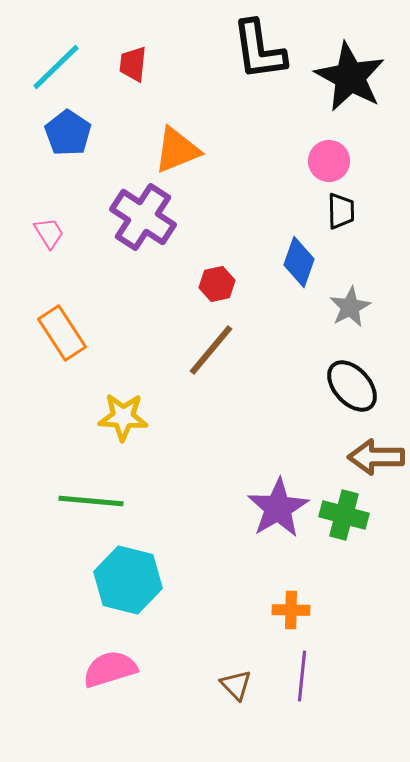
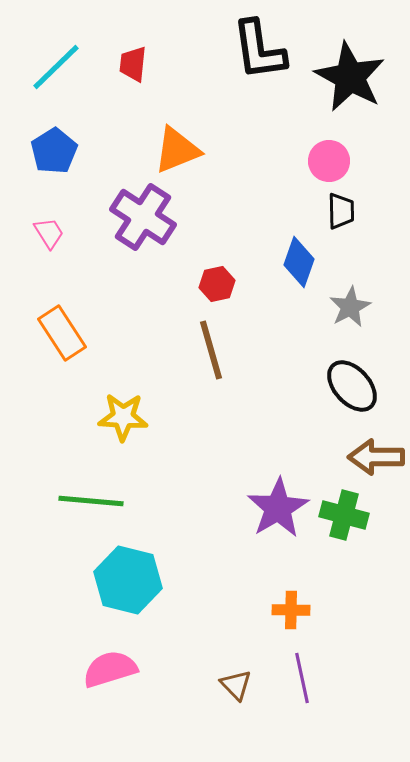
blue pentagon: moved 14 px left, 18 px down; rotated 6 degrees clockwise
brown line: rotated 56 degrees counterclockwise
purple line: moved 2 px down; rotated 18 degrees counterclockwise
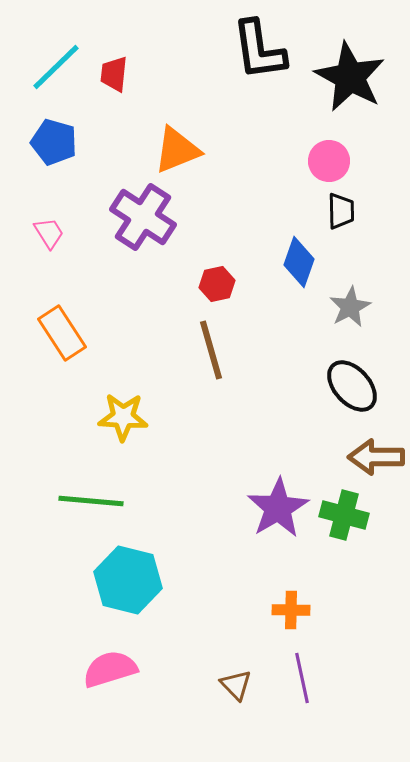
red trapezoid: moved 19 px left, 10 px down
blue pentagon: moved 9 px up; rotated 24 degrees counterclockwise
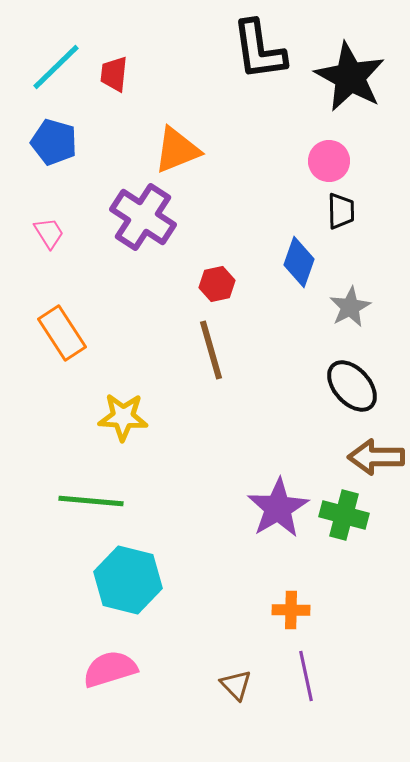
purple line: moved 4 px right, 2 px up
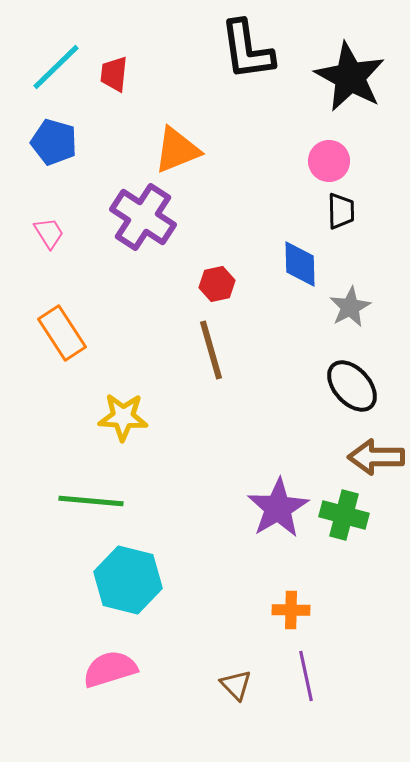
black L-shape: moved 12 px left
blue diamond: moved 1 px right, 2 px down; rotated 21 degrees counterclockwise
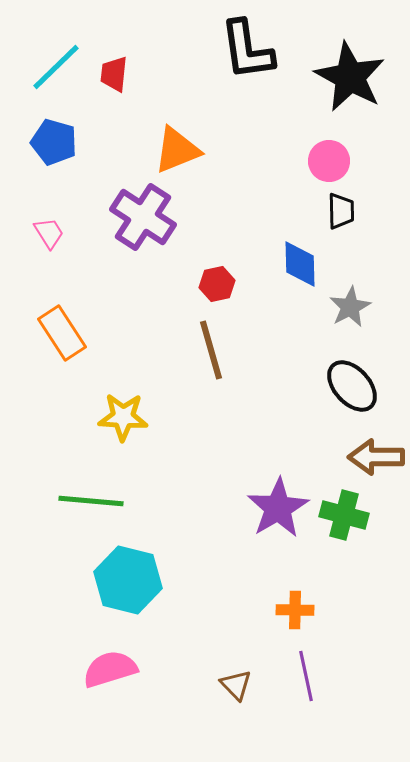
orange cross: moved 4 px right
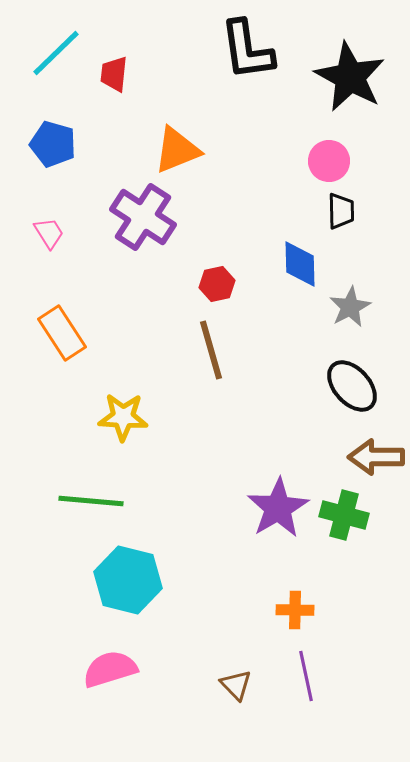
cyan line: moved 14 px up
blue pentagon: moved 1 px left, 2 px down
